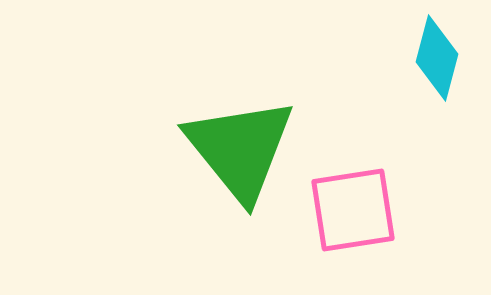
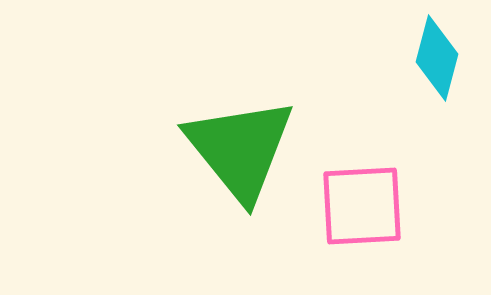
pink square: moved 9 px right, 4 px up; rotated 6 degrees clockwise
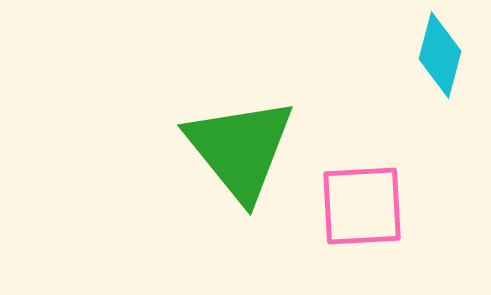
cyan diamond: moved 3 px right, 3 px up
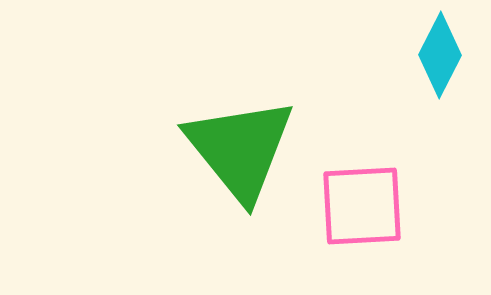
cyan diamond: rotated 12 degrees clockwise
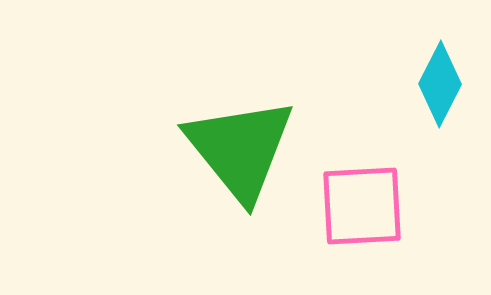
cyan diamond: moved 29 px down
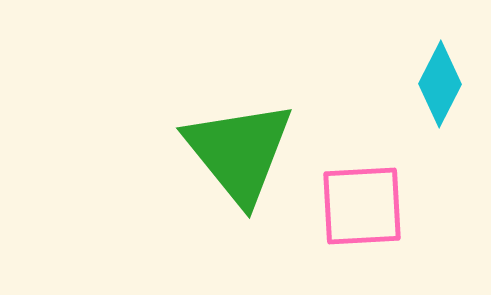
green triangle: moved 1 px left, 3 px down
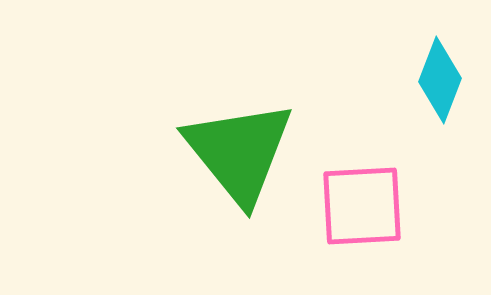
cyan diamond: moved 4 px up; rotated 6 degrees counterclockwise
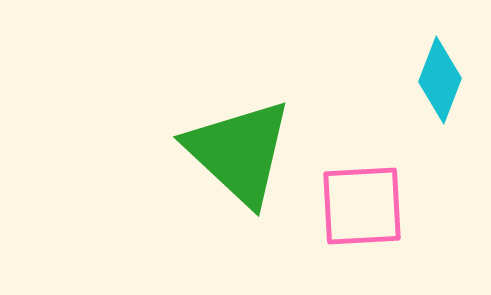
green triangle: rotated 8 degrees counterclockwise
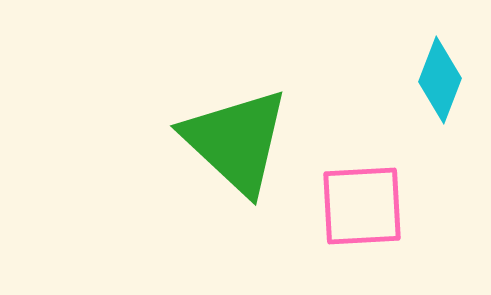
green triangle: moved 3 px left, 11 px up
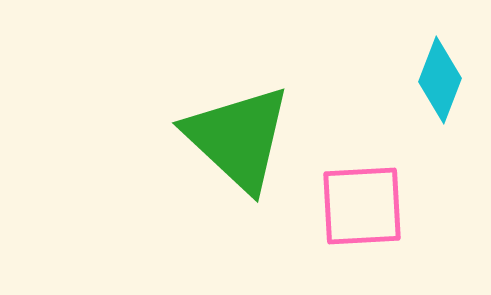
green triangle: moved 2 px right, 3 px up
